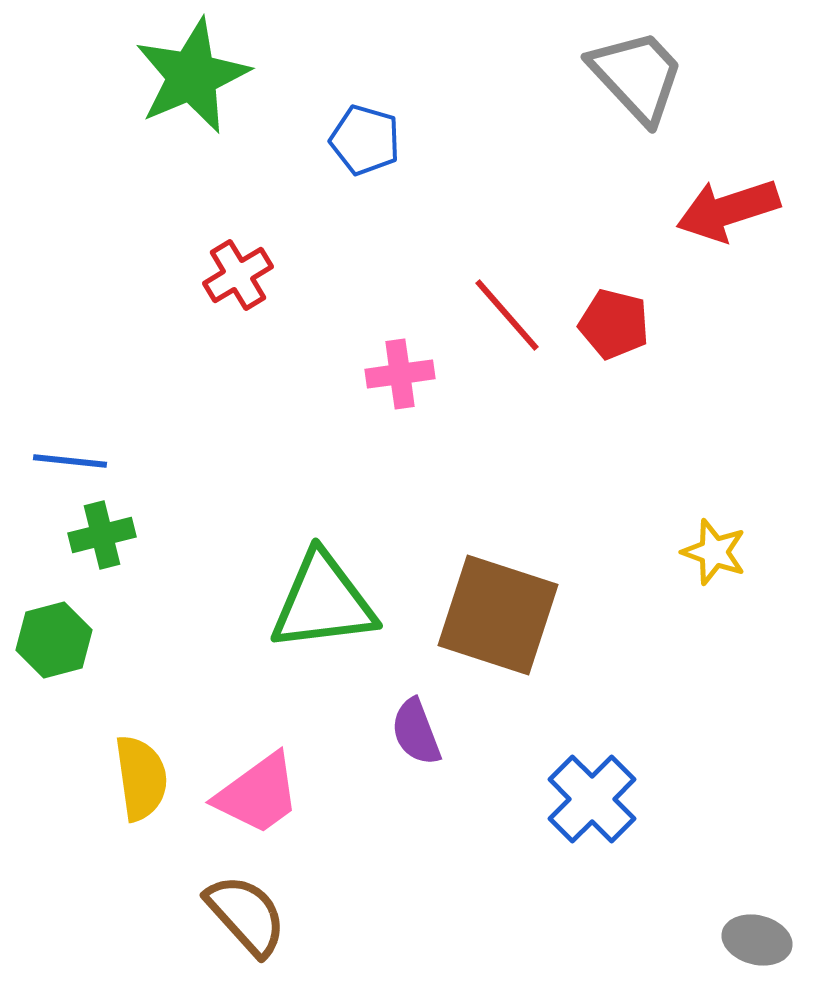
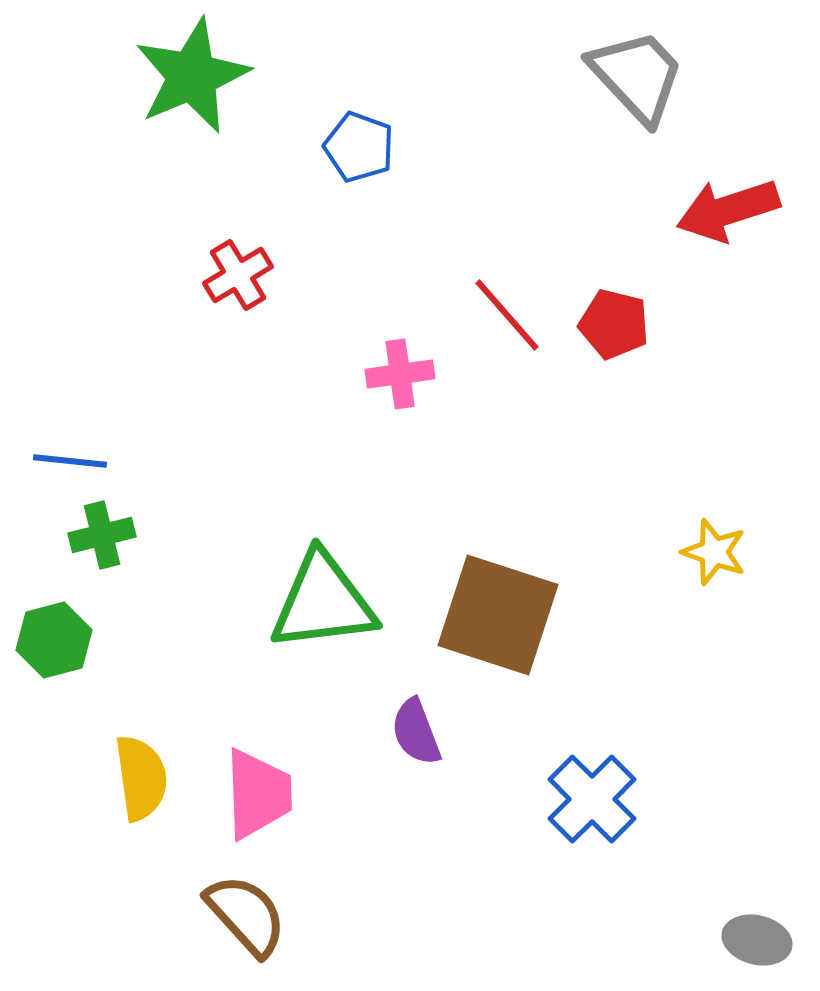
blue pentagon: moved 6 px left, 7 px down; rotated 4 degrees clockwise
pink trapezoid: rotated 56 degrees counterclockwise
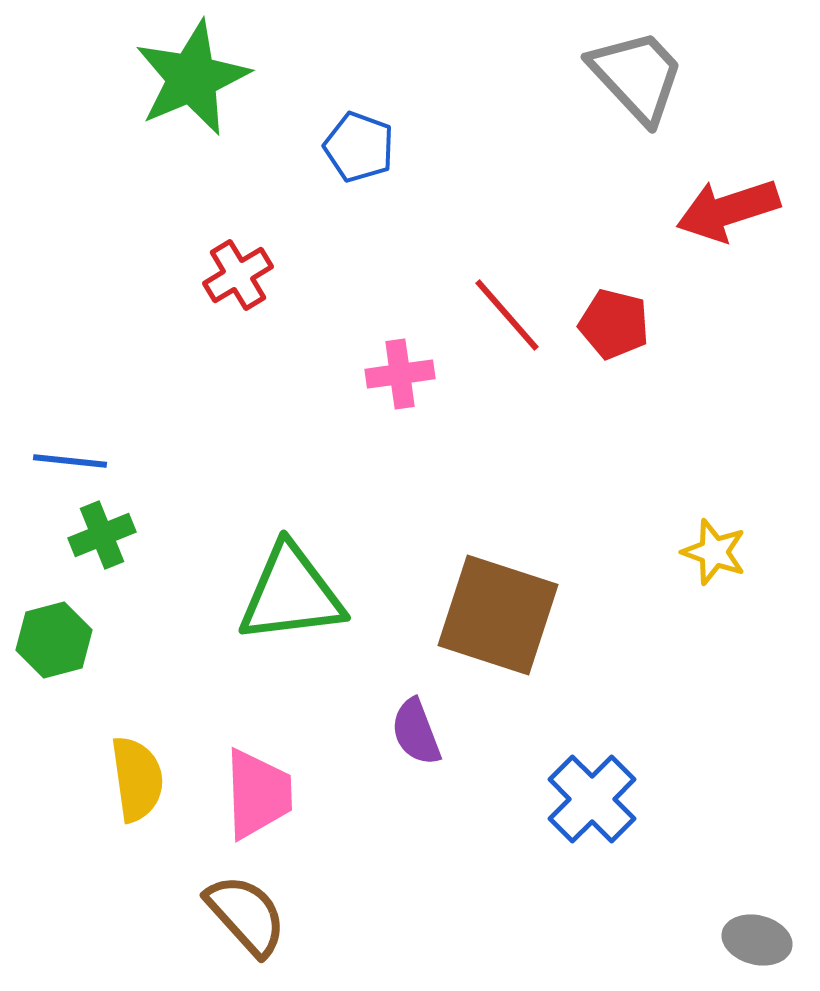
green star: moved 2 px down
green cross: rotated 8 degrees counterclockwise
green triangle: moved 32 px left, 8 px up
yellow semicircle: moved 4 px left, 1 px down
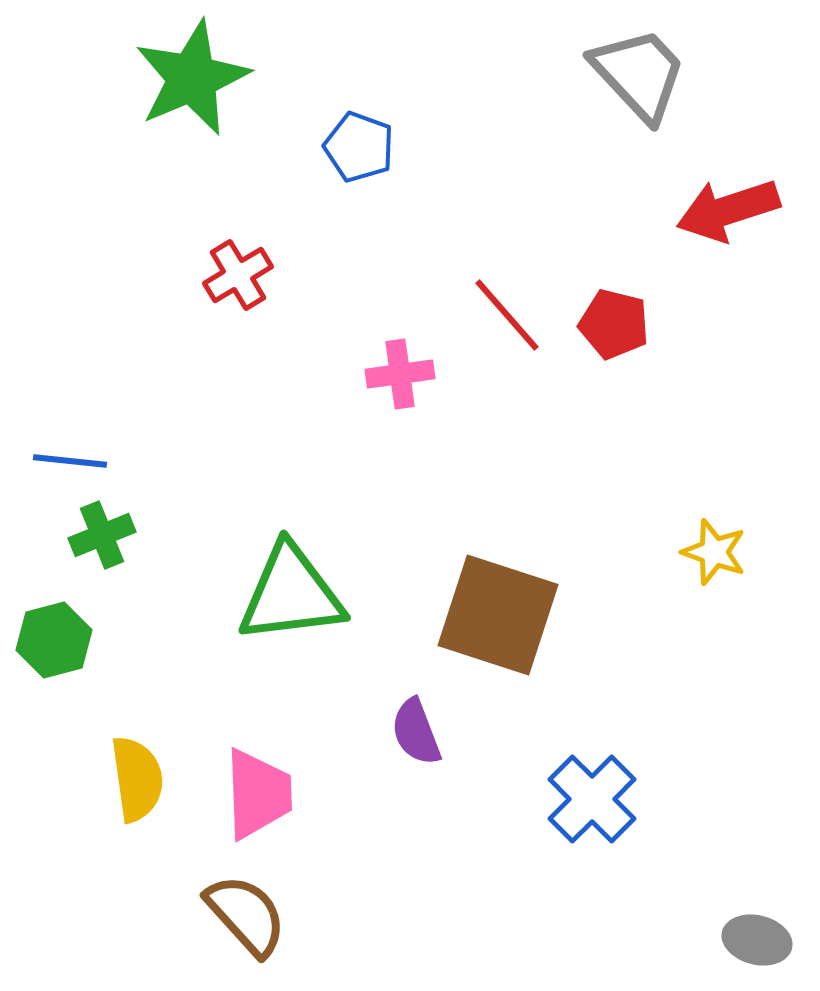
gray trapezoid: moved 2 px right, 2 px up
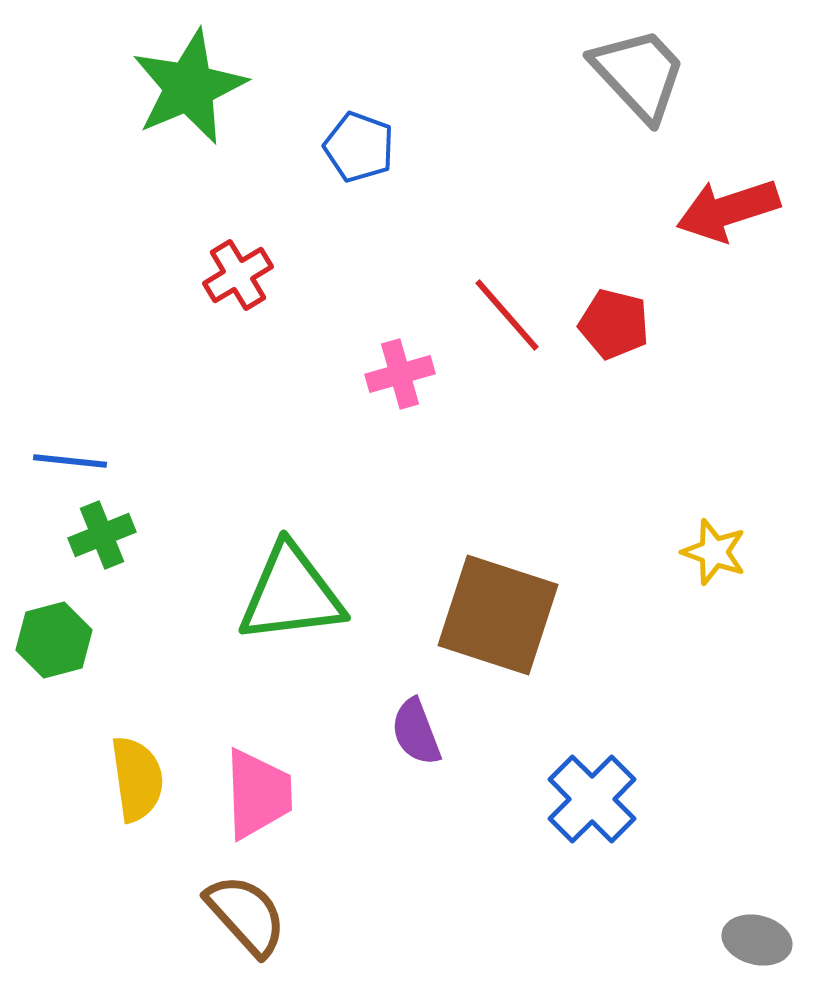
green star: moved 3 px left, 9 px down
pink cross: rotated 8 degrees counterclockwise
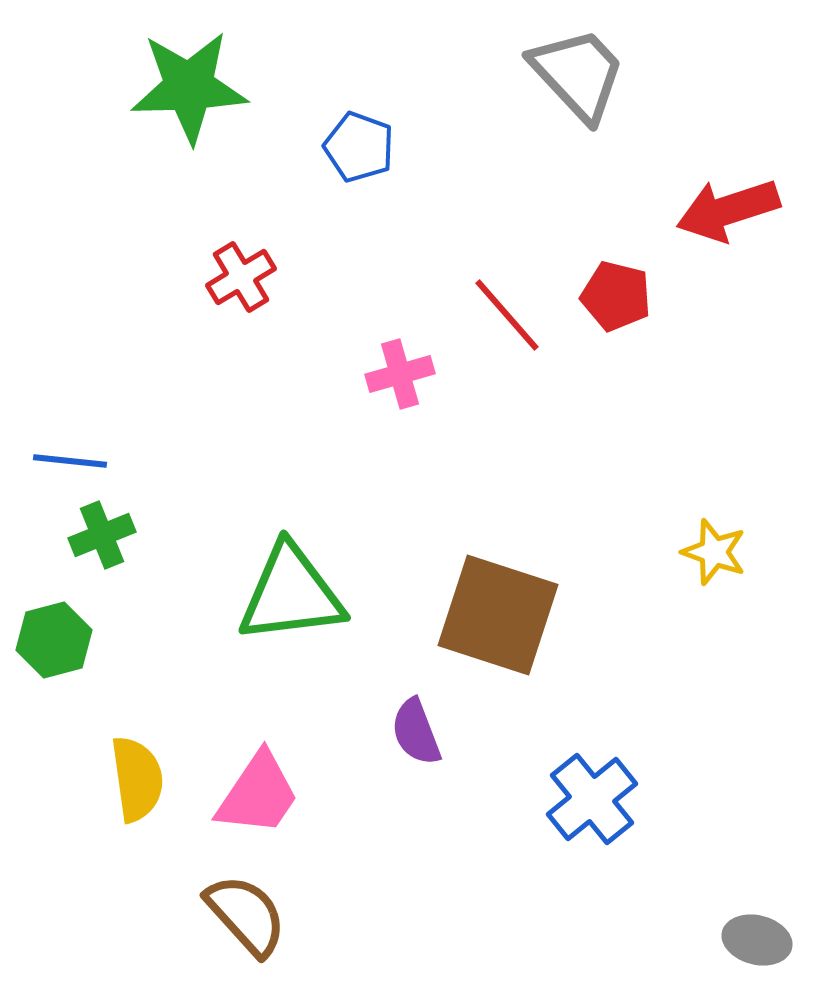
gray trapezoid: moved 61 px left
green star: rotated 21 degrees clockwise
red cross: moved 3 px right, 2 px down
red pentagon: moved 2 px right, 28 px up
pink trapezoid: rotated 36 degrees clockwise
blue cross: rotated 6 degrees clockwise
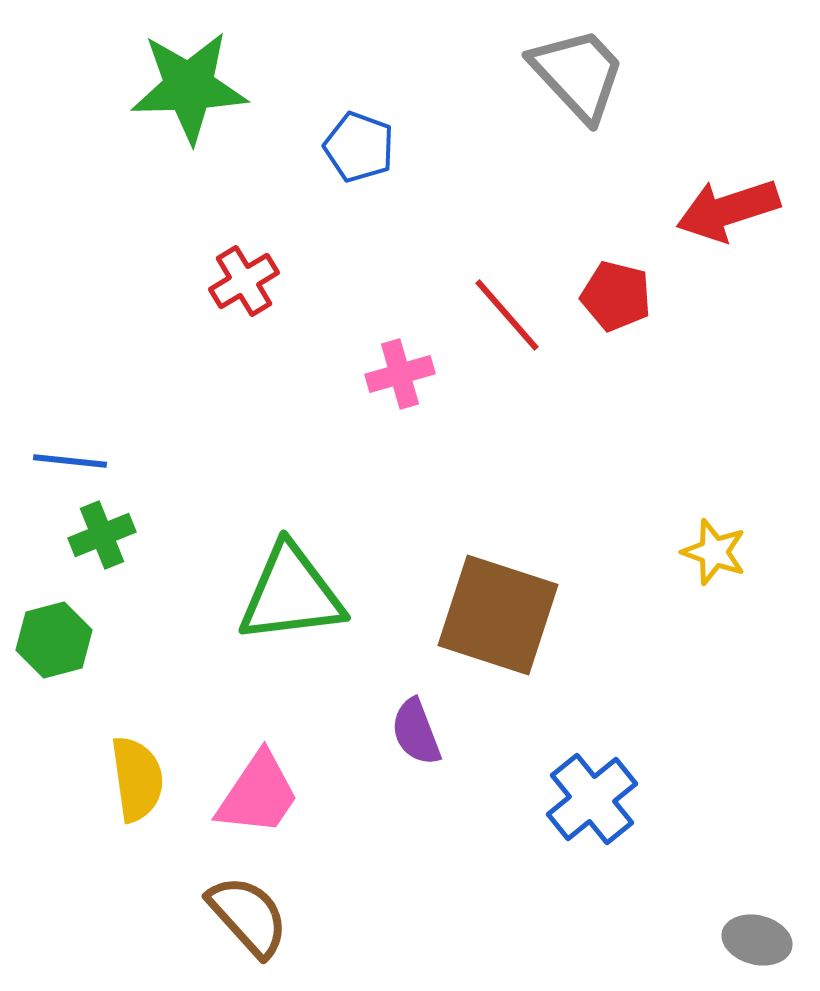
red cross: moved 3 px right, 4 px down
brown semicircle: moved 2 px right, 1 px down
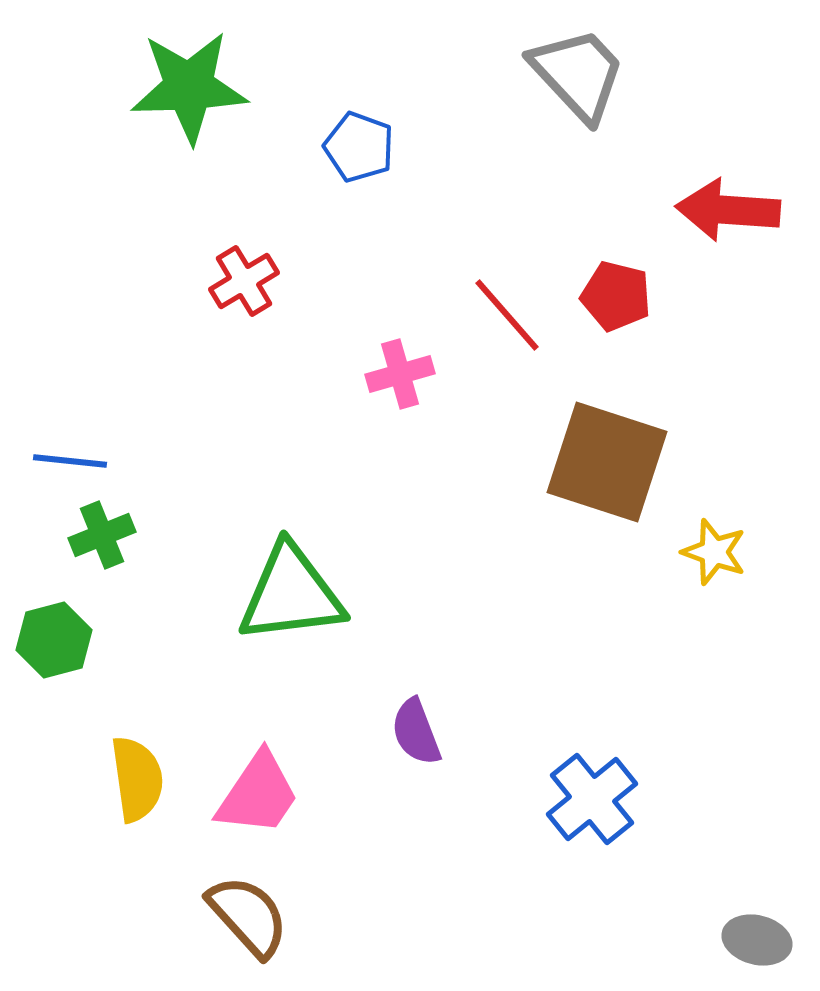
red arrow: rotated 22 degrees clockwise
brown square: moved 109 px right, 153 px up
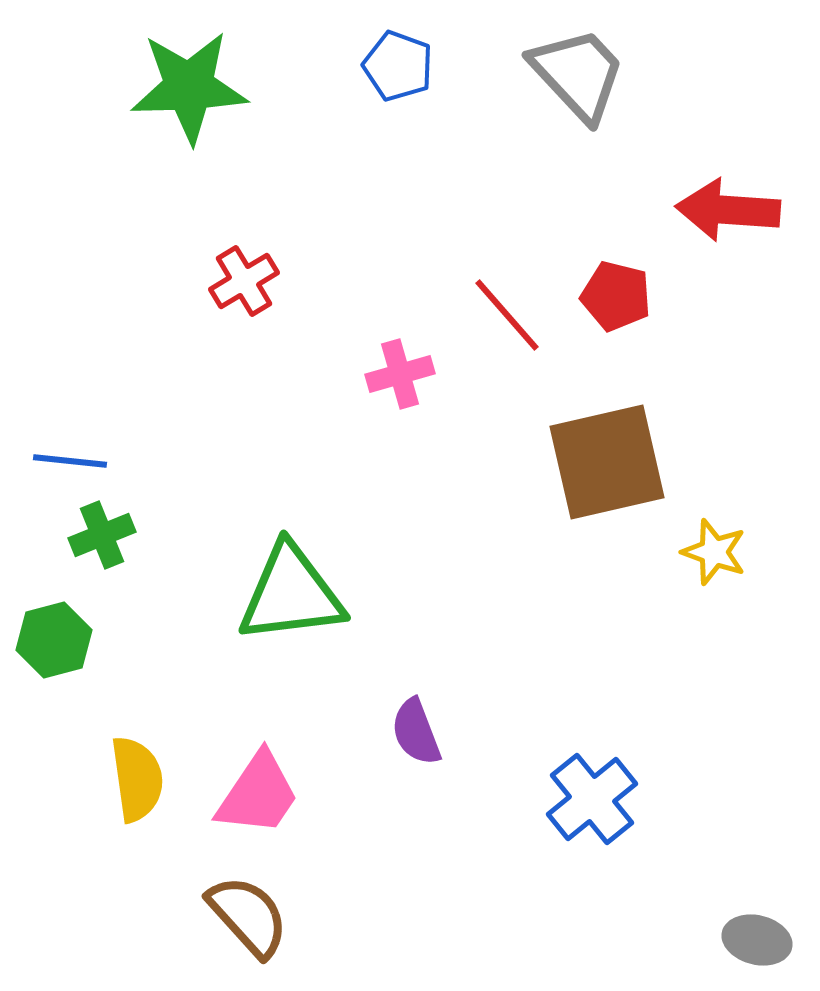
blue pentagon: moved 39 px right, 81 px up
brown square: rotated 31 degrees counterclockwise
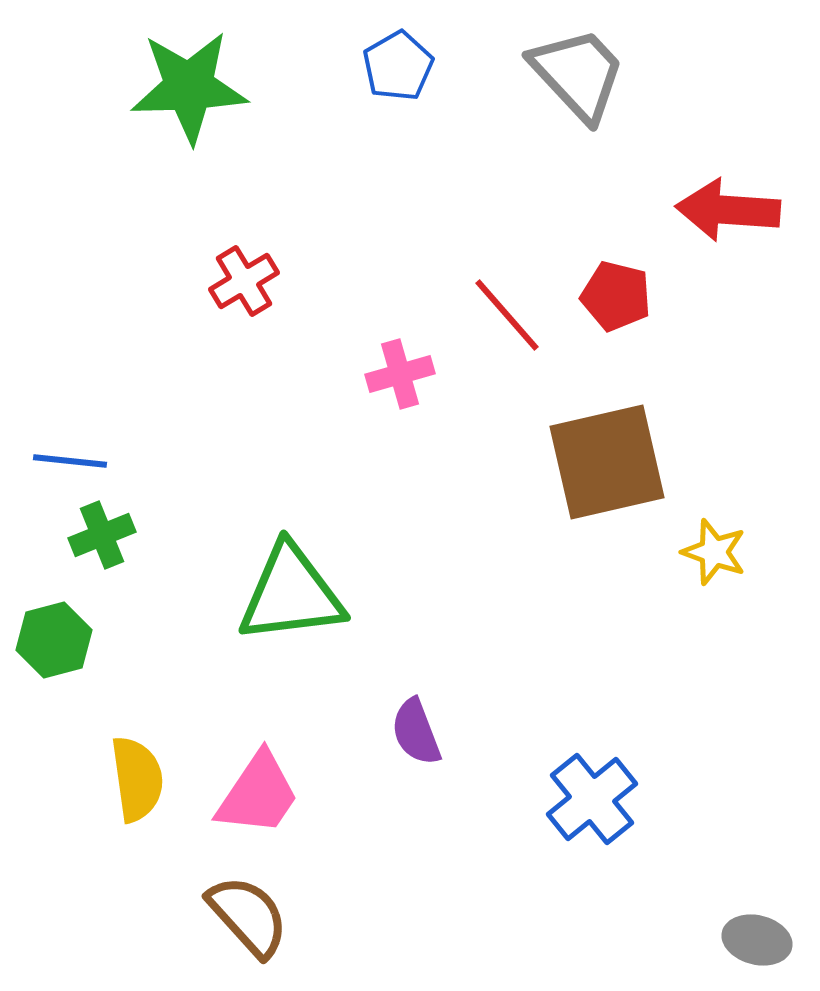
blue pentagon: rotated 22 degrees clockwise
